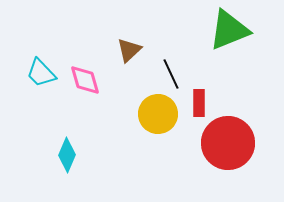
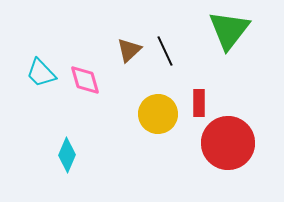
green triangle: rotated 30 degrees counterclockwise
black line: moved 6 px left, 23 px up
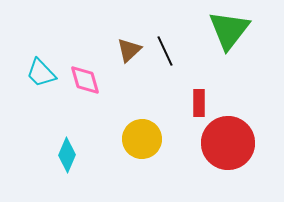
yellow circle: moved 16 px left, 25 px down
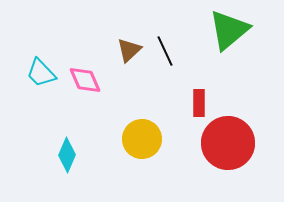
green triangle: rotated 12 degrees clockwise
pink diamond: rotated 8 degrees counterclockwise
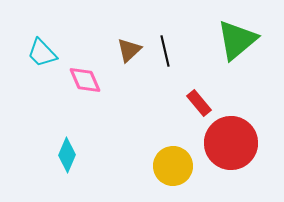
green triangle: moved 8 px right, 10 px down
black line: rotated 12 degrees clockwise
cyan trapezoid: moved 1 px right, 20 px up
red rectangle: rotated 40 degrees counterclockwise
yellow circle: moved 31 px right, 27 px down
red circle: moved 3 px right
